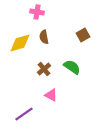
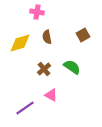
brown semicircle: moved 3 px right
purple line: moved 1 px right, 6 px up
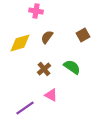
pink cross: moved 1 px left, 1 px up
brown semicircle: rotated 48 degrees clockwise
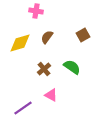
purple line: moved 2 px left
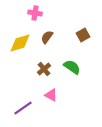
pink cross: moved 1 px left, 2 px down
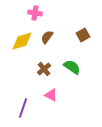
yellow diamond: moved 2 px right, 2 px up
purple line: rotated 36 degrees counterclockwise
